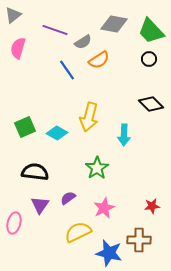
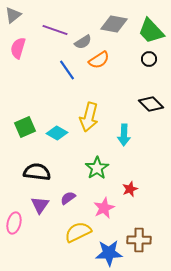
black semicircle: moved 2 px right
red star: moved 22 px left, 17 px up; rotated 14 degrees counterclockwise
blue star: rotated 16 degrees counterclockwise
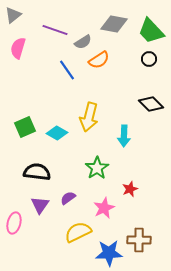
cyan arrow: moved 1 px down
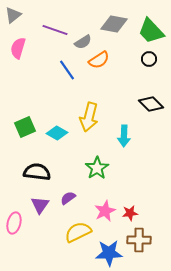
red star: moved 24 px down; rotated 14 degrees clockwise
pink star: moved 1 px right, 3 px down
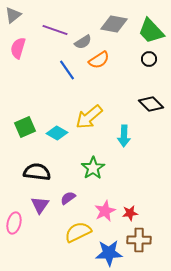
yellow arrow: rotated 36 degrees clockwise
green star: moved 4 px left
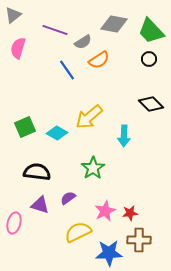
purple triangle: rotated 48 degrees counterclockwise
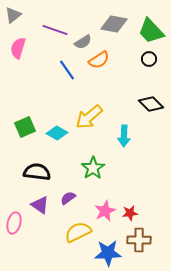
purple triangle: rotated 18 degrees clockwise
blue star: moved 1 px left
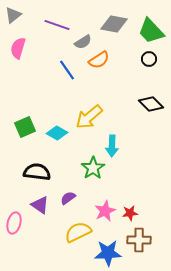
purple line: moved 2 px right, 5 px up
cyan arrow: moved 12 px left, 10 px down
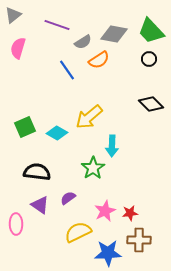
gray diamond: moved 10 px down
pink ellipse: moved 2 px right, 1 px down; rotated 15 degrees counterclockwise
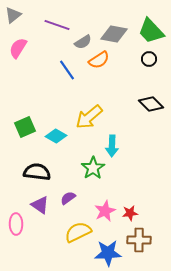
pink semicircle: rotated 15 degrees clockwise
cyan diamond: moved 1 px left, 3 px down
